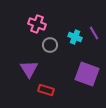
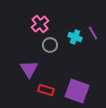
pink cross: moved 3 px right; rotated 30 degrees clockwise
purple line: moved 1 px left
purple square: moved 10 px left, 17 px down
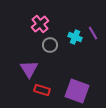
red rectangle: moved 4 px left
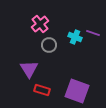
purple line: rotated 40 degrees counterclockwise
gray circle: moved 1 px left
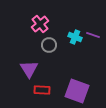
purple line: moved 2 px down
red rectangle: rotated 14 degrees counterclockwise
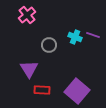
pink cross: moved 13 px left, 9 px up
purple square: rotated 20 degrees clockwise
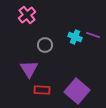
gray circle: moved 4 px left
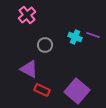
purple triangle: rotated 30 degrees counterclockwise
red rectangle: rotated 21 degrees clockwise
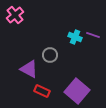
pink cross: moved 12 px left
gray circle: moved 5 px right, 10 px down
red rectangle: moved 1 px down
